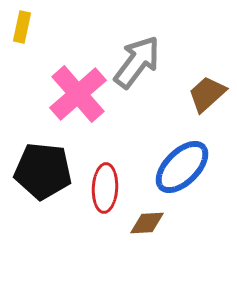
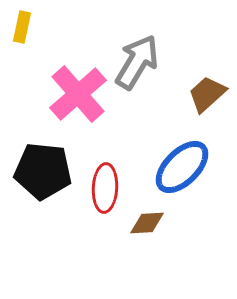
gray arrow: rotated 6 degrees counterclockwise
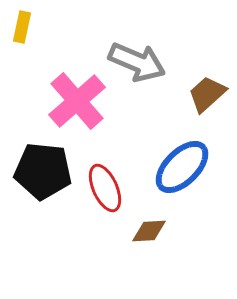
gray arrow: rotated 82 degrees clockwise
pink cross: moved 1 px left, 7 px down
red ellipse: rotated 27 degrees counterclockwise
brown diamond: moved 2 px right, 8 px down
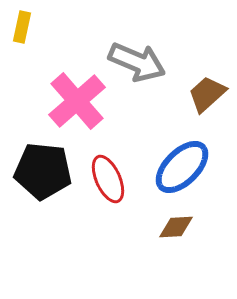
red ellipse: moved 3 px right, 9 px up
brown diamond: moved 27 px right, 4 px up
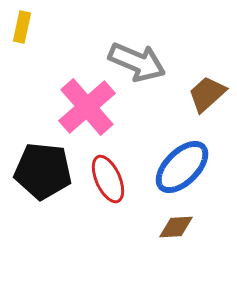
pink cross: moved 10 px right, 6 px down
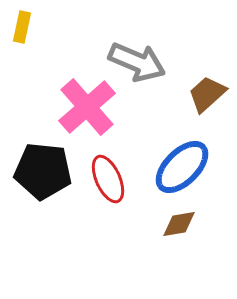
brown diamond: moved 3 px right, 3 px up; rotated 6 degrees counterclockwise
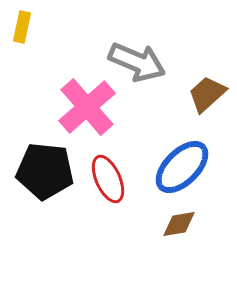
black pentagon: moved 2 px right
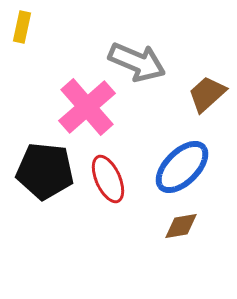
brown diamond: moved 2 px right, 2 px down
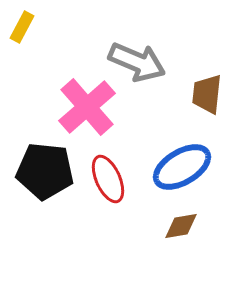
yellow rectangle: rotated 16 degrees clockwise
brown trapezoid: rotated 42 degrees counterclockwise
blue ellipse: rotated 14 degrees clockwise
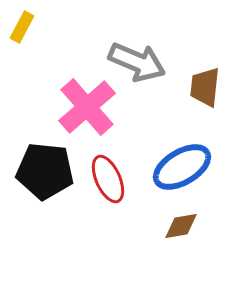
brown trapezoid: moved 2 px left, 7 px up
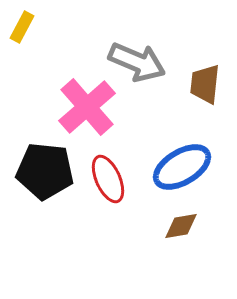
brown trapezoid: moved 3 px up
